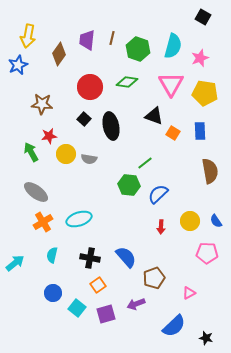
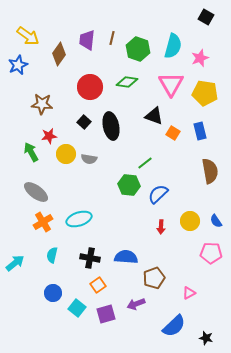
black square at (203, 17): moved 3 px right
yellow arrow at (28, 36): rotated 65 degrees counterclockwise
black square at (84, 119): moved 3 px down
blue rectangle at (200, 131): rotated 12 degrees counterclockwise
pink pentagon at (207, 253): moved 4 px right
blue semicircle at (126, 257): rotated 45 degrees counterclockwise
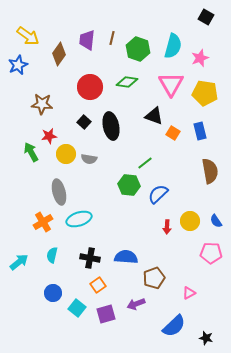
gray ellipse at (36, 192): moved 23 px right; rotated 40 degrees clockwise
red arrow at (161, 227): moved 6 px right
cyan arrow at (15, 263): moved 4 px right, 1 px up
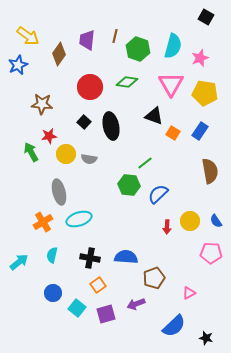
brown line at (112, 38): moved 3 px right, 2 px up
blue rectangle at (200, 131): rotated 48 degrees clockwise
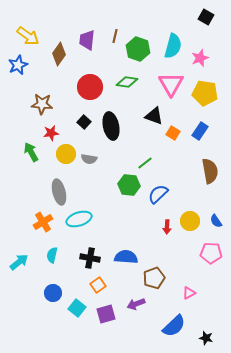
red star at (49, 136): moved 2 px right, 3 px up
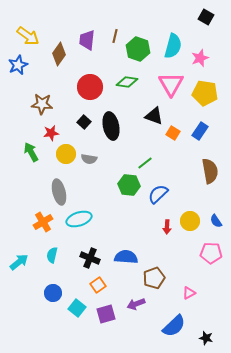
black cross at (90, 258): rotated 12 degrees clockwise
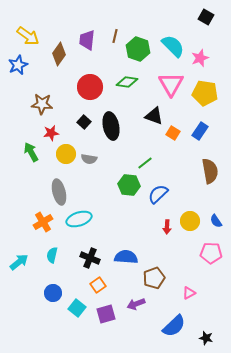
cyan semicircle at (173, 46): rotated 60 degrees counterclockwise
